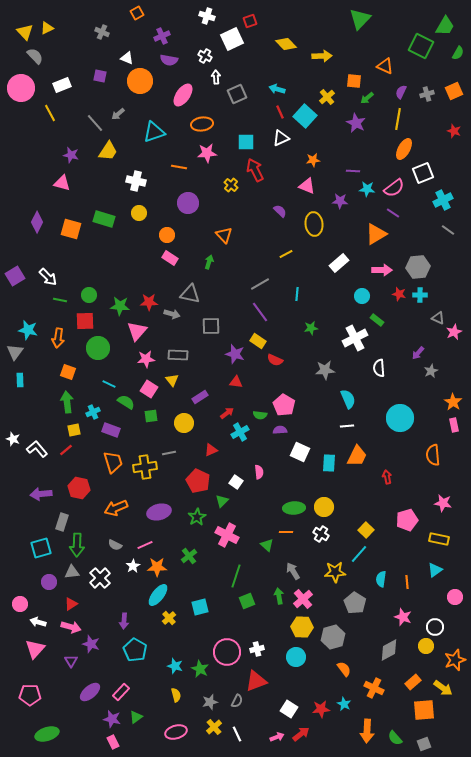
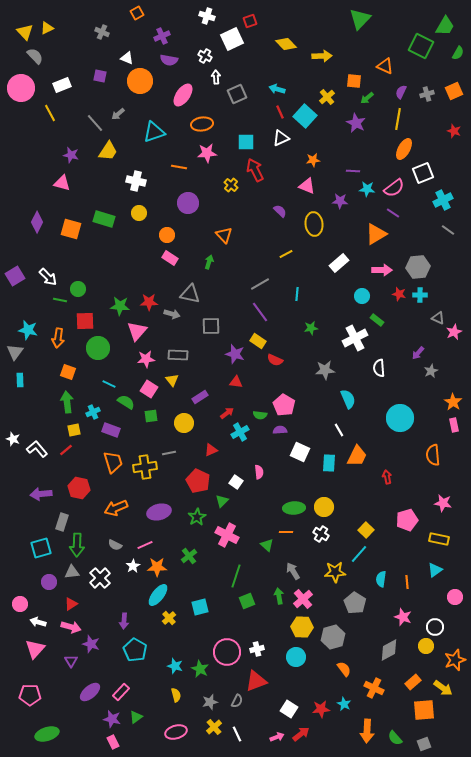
green circle at (89, 295): moved 11 px left, 6 px up
white line at (347, 426): moved 8 px left, 4 px down; rotated 64 degrees clockwise
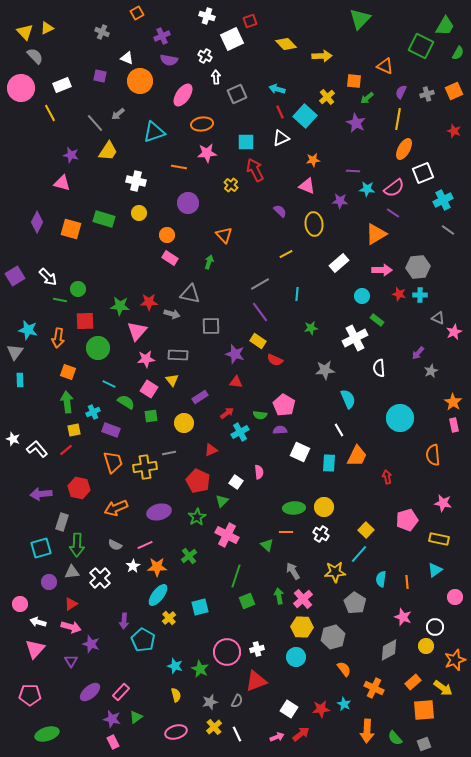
cyan pentagon at (135, 650): moved 8 px right, 10 px up
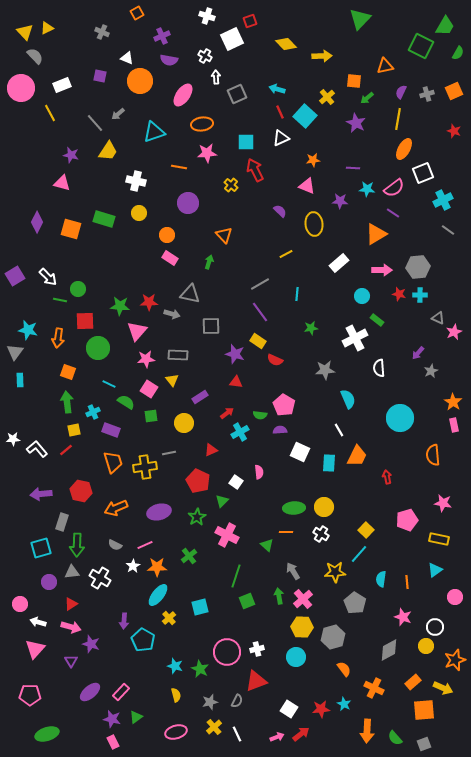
orange triangle at (385, 66): rotated 36 degrees counterclockwise
purple line at (353, 171): moved 3 px up
white star at (13, 439): rotated 24 degrees counterclockwise
red hexagon at (79, 488): moved 2 px right, 3 px down
white cross at (100, 578): rotated 15 degrees counterclockwise
yellow arrow at (443, 688): rotated 12 degrees counterclockwise
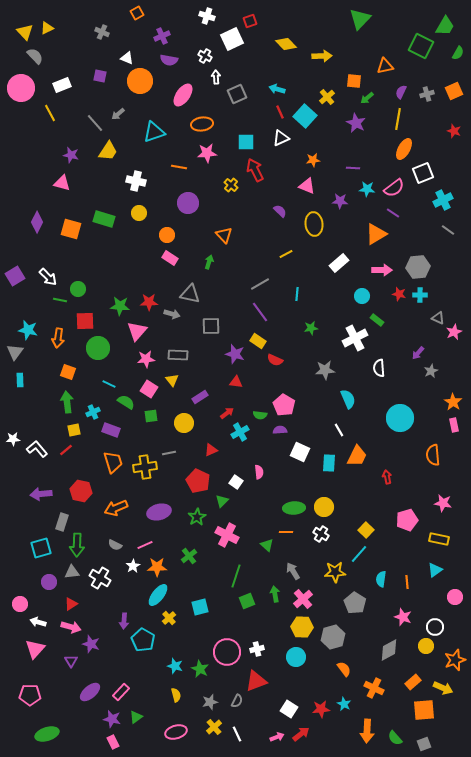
green arrow at (279, 596): moved 4 px left, 2 px up
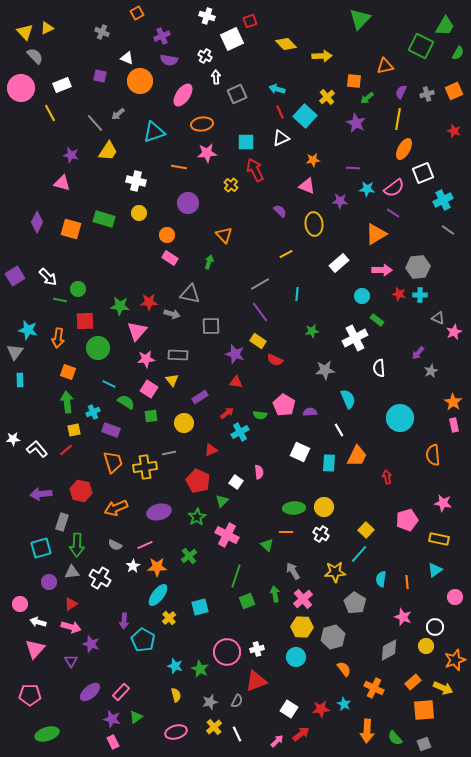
green star at (311, 328): moved 1 px right, 3 px down
purple semicircle at (280, 430): moved 30 px right, 18 px up
pink arrow at (277, 737): moved 4 px down; rotated 24 degrees counterclockwise
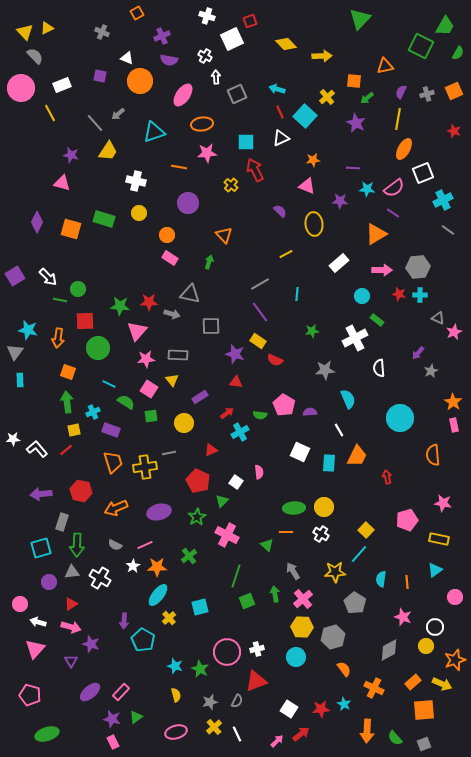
yellow arrow at (443, 688): moved 1 px left, 4 px up
pink pentagon at (30, 695): rotated 15 degrees clockwise
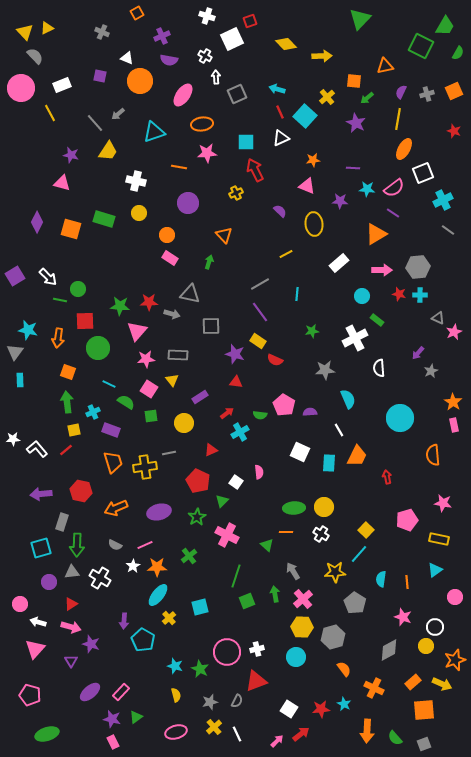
yellow cross at (231, 185): moved 5 px right, 8 px down; rotated 24 degrees clockwise
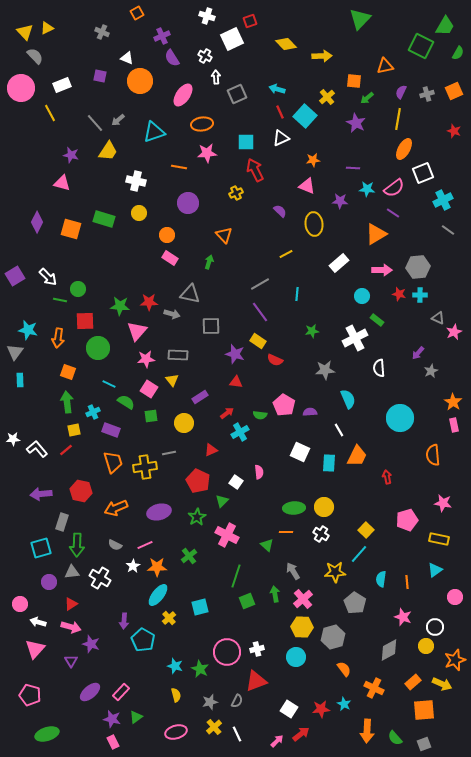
purple semicircle at (169, 60): moved 3 px right, 2 px up; rotated 48 degrees clockwise
gray arrow at (118, 114): moved 6 px down
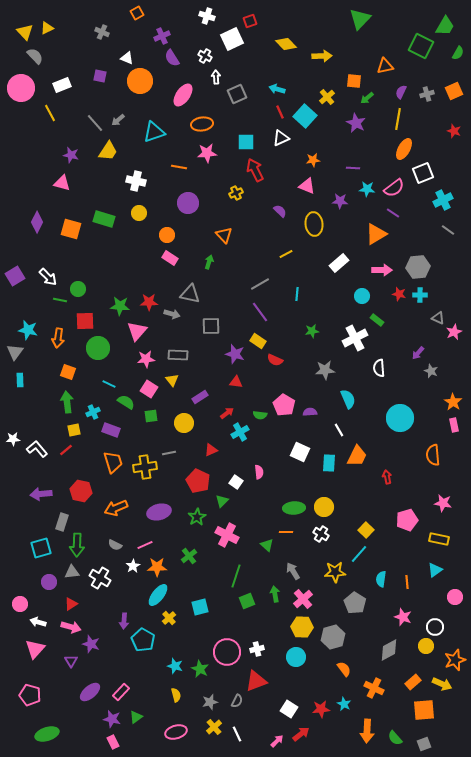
gray star at (431, 371): rotated 24 degrees counterclockwise
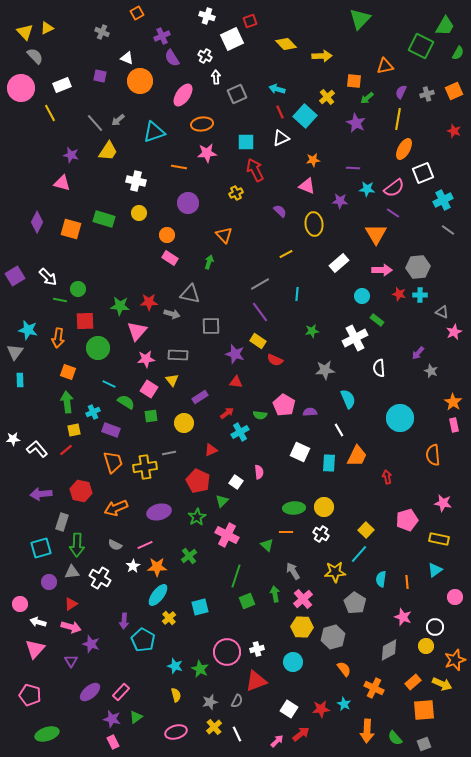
orange triangle at (376, 234): rotated 30 degrees counterclockwise
gray triangle at (438, 318): moved 4 px right, 6 px up
cyan circle at (296, 657): moved 3 px left, 5 px down
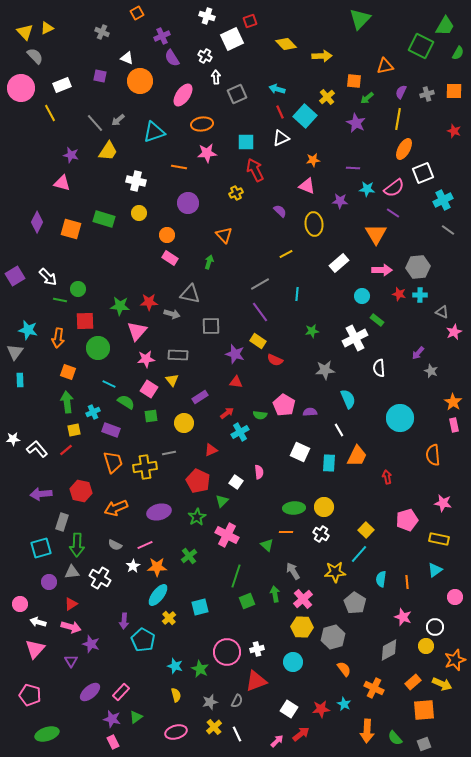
orange square at (454, 91): rotated 24 degrees clockwise
